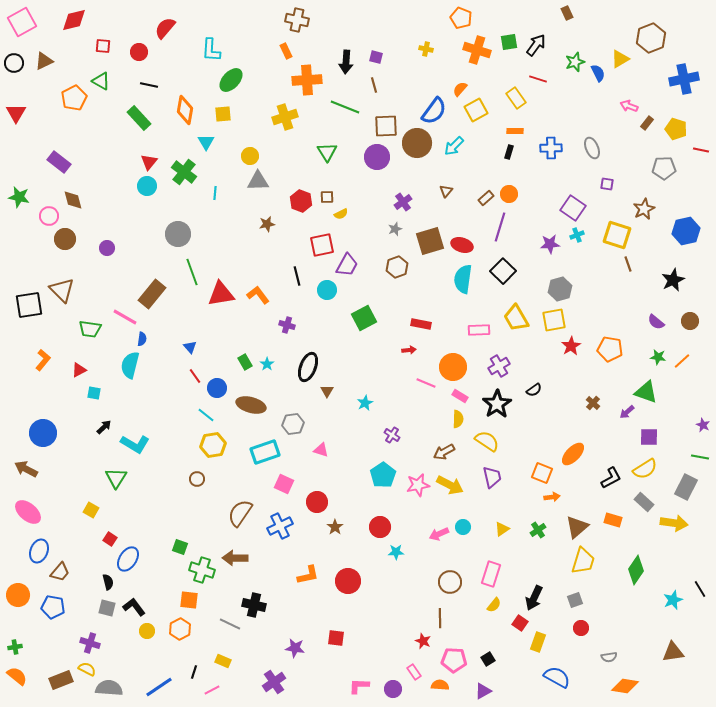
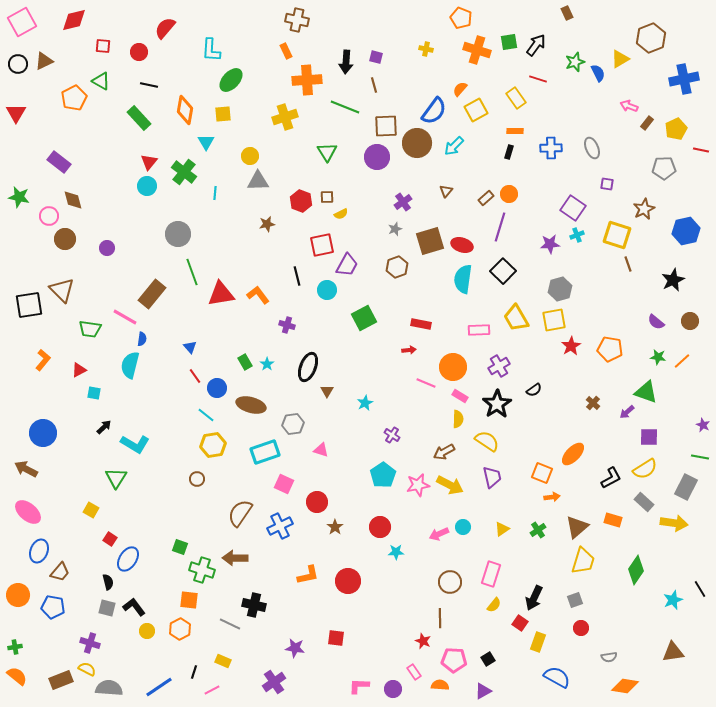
black circle at (14, 63): moved 4 px right, 1 px down
yellow pentagon at (676, 129): rotated 30 degrees clockwise
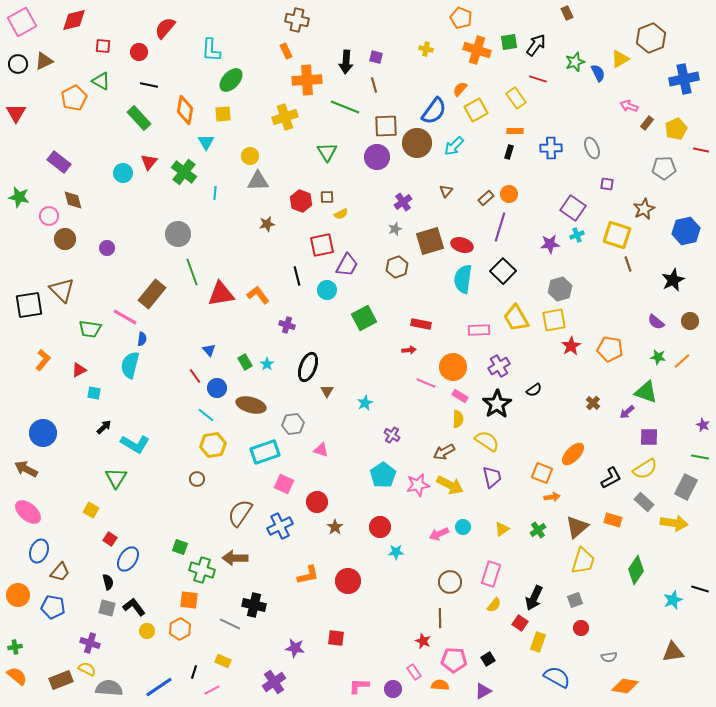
cyan circle at (147, 186): moved 24 px left, 13 px up
blue triangle at (190, 347): moved 19 px right, 3 px down
black line at (700, 589): rotated 42 degrees counterclockwise
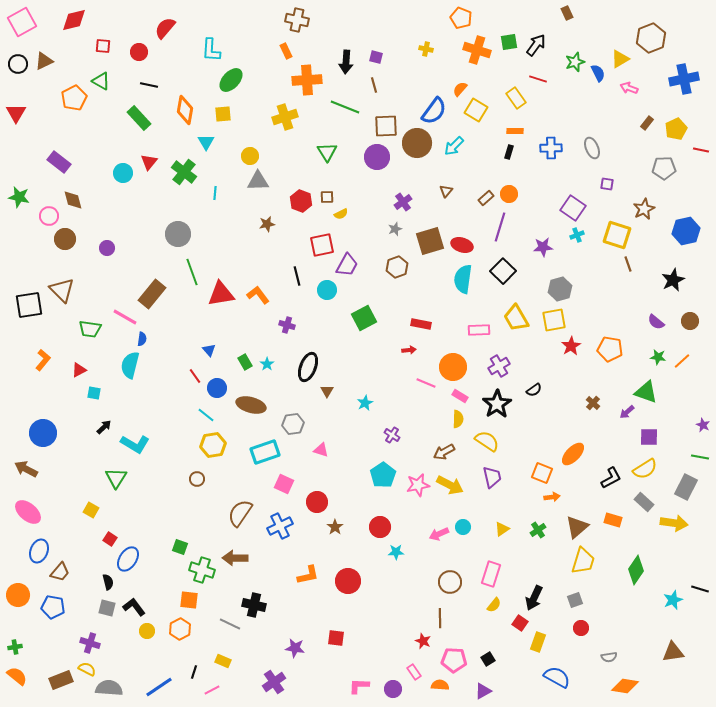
pink arrow at (629, 106): moved 18 px up
yellow square at (476, 110): rotated 30 degrees counterclockwise
purple star at (550, 244): moved 7 px left, 3 px down
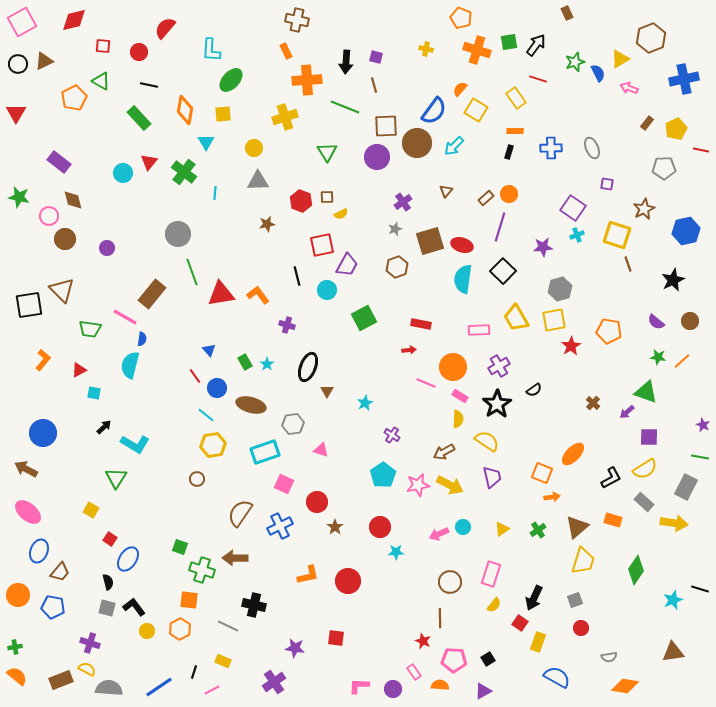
yellow circle at (250, 156): moved 4 px right, 8 px up
orange pentagon at (610, 349): moved 1 px left, 18 px up
gray line at (230, 624): moved 2 px left, 2 px down
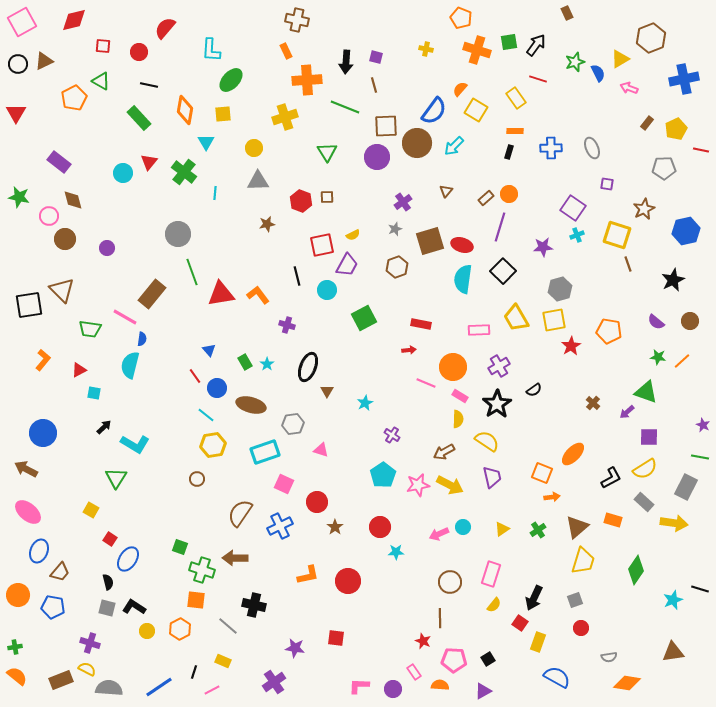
yellow semicircle at (341, 214): moved 12 px right, 21 px down
orange square at (189, 600): moved 7 px right
black L-shape at (134, 607): rotated 20 degrees counterclockwise
gray line at (228, 626): rotated 15 degrees clockwise
orange diamond at (625, 686): moved 2 px right, 3 px up
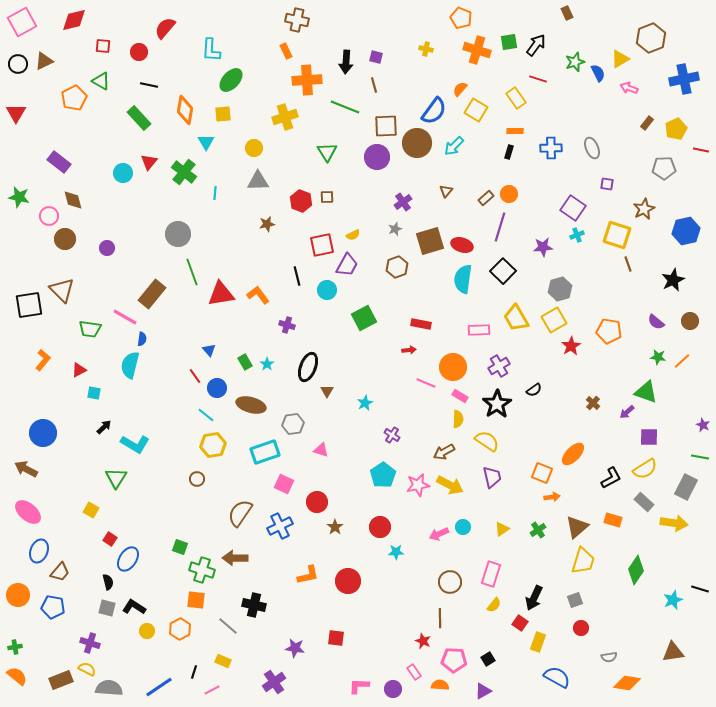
yellow square at (554, 320): rotated 20 degrees counterclockwise
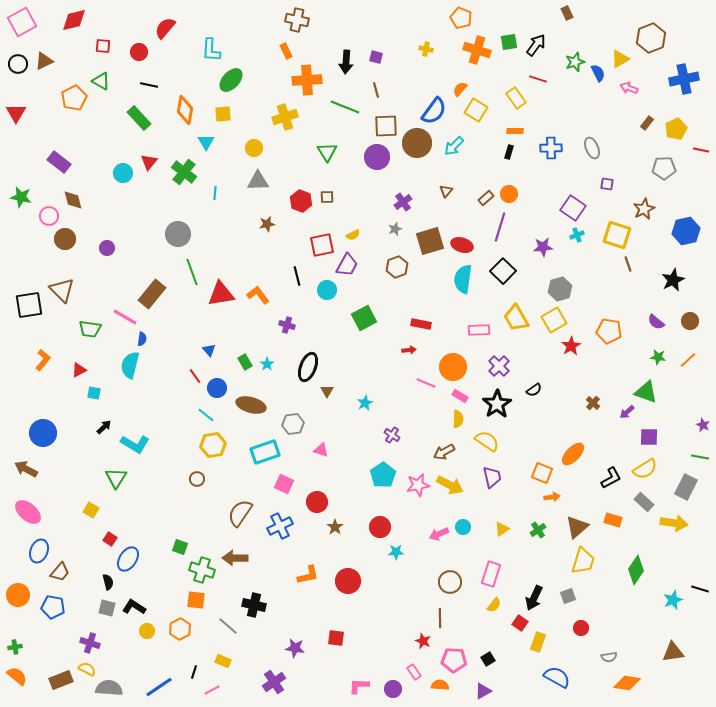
brown line at (374, 85): moved 2 px right, 5 px down
green star at (19, 197): moved 2 px right
orange line at (682, 361): moved 6 px right, 1 px up
purple cross at (499, 366): rotated 15 degrees counterclockwise
gray square at (575, 600): moved 7 px left, 4 px up
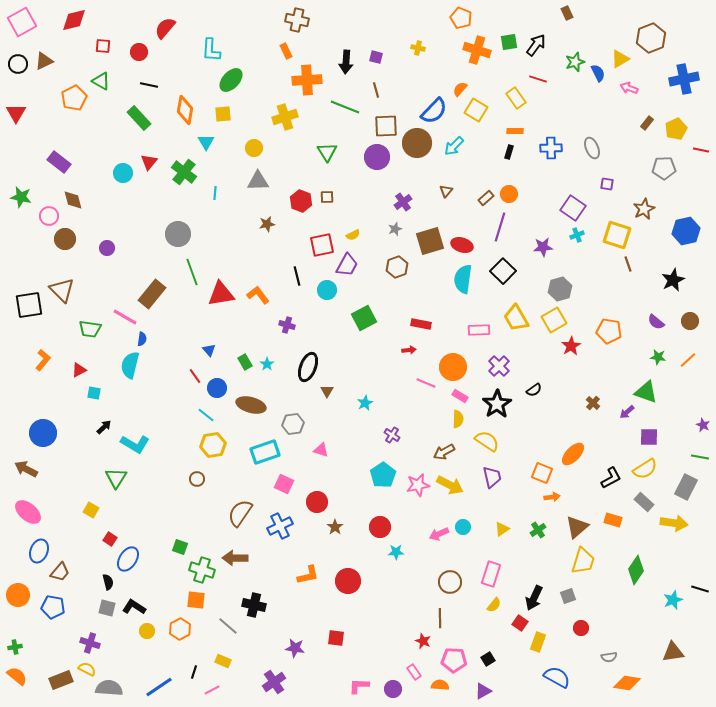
yellow cross at (426, 49): moved 8 px left, 1 px up
blue semicircle at (434, 111): rotated 8 degrees clockwise
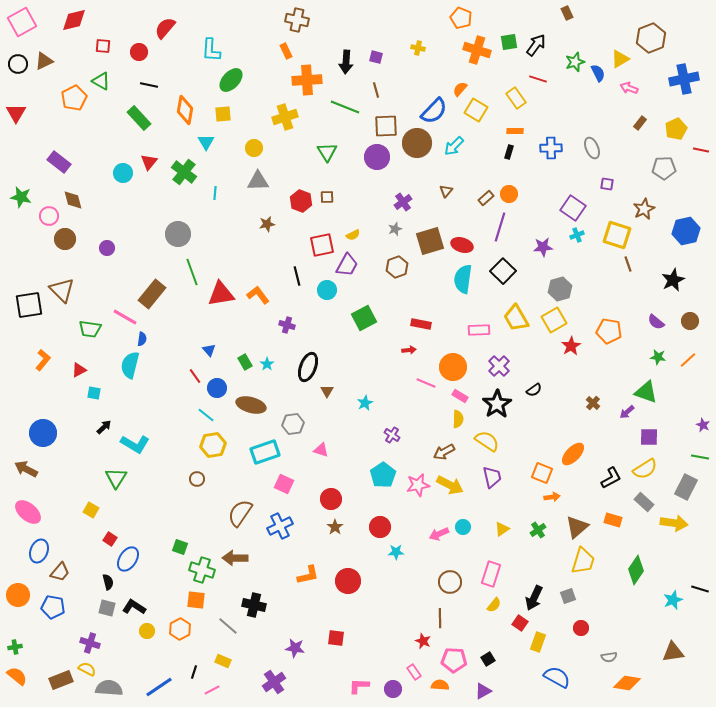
brown rectangle at (647, 123): moved 7 px left
red circle at (317, 502): moved 14 px right, 3 px up
